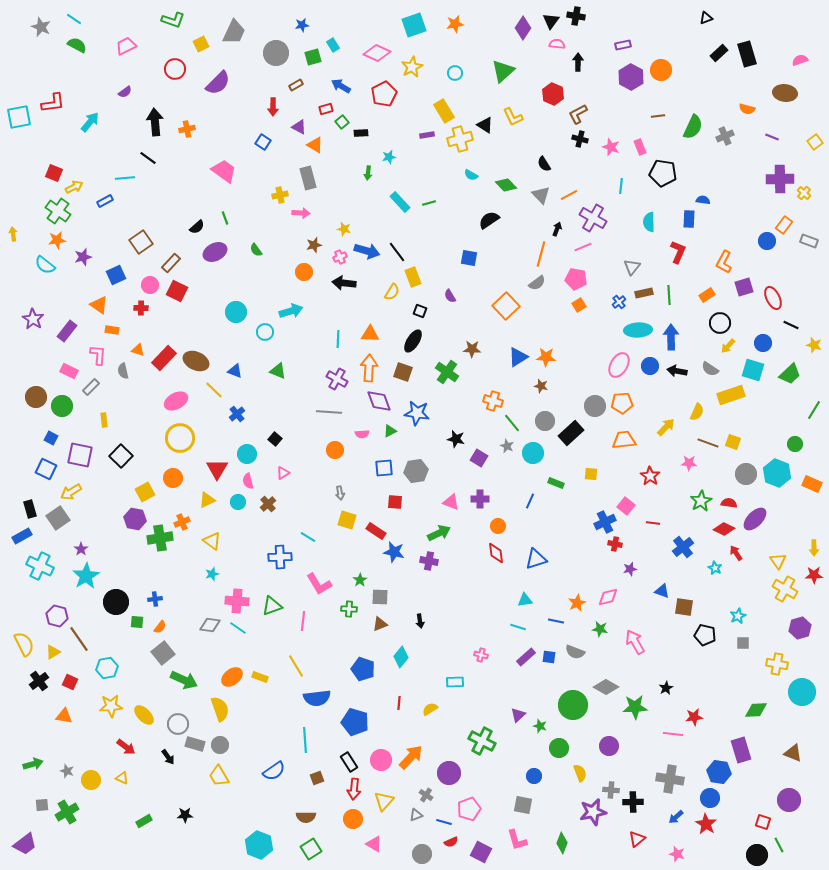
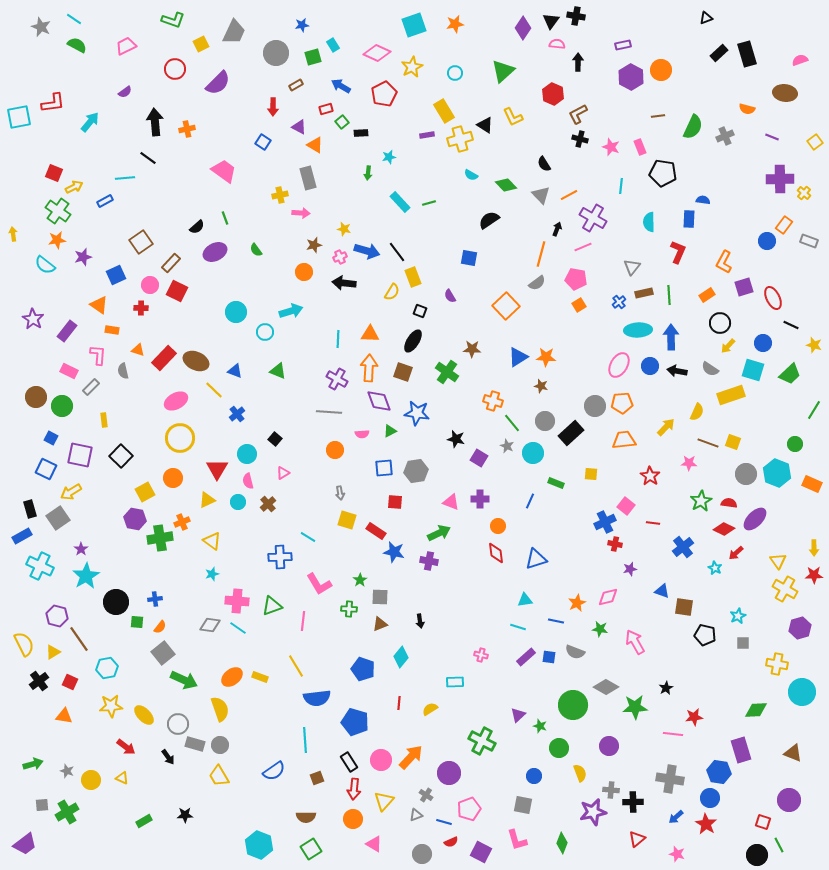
red arrow at (736, 553): rotated 98 degrees counterclockwise
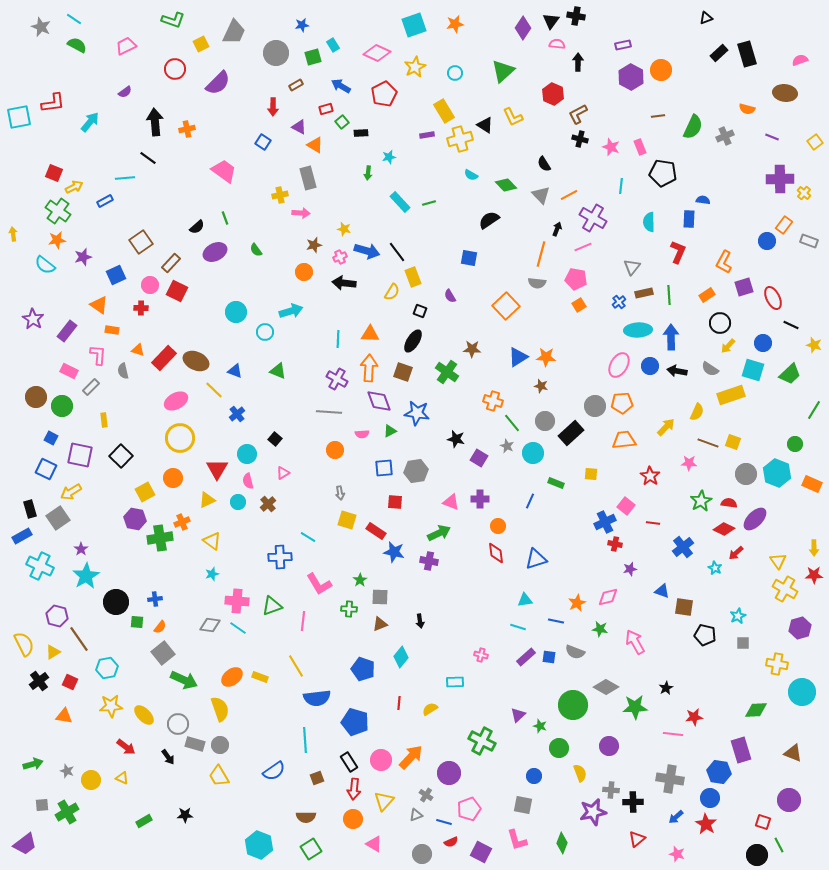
yellow star at (412, 67): moved 3 px right
gray semicircle at (537, 283): rotated 42 degrees clockwise
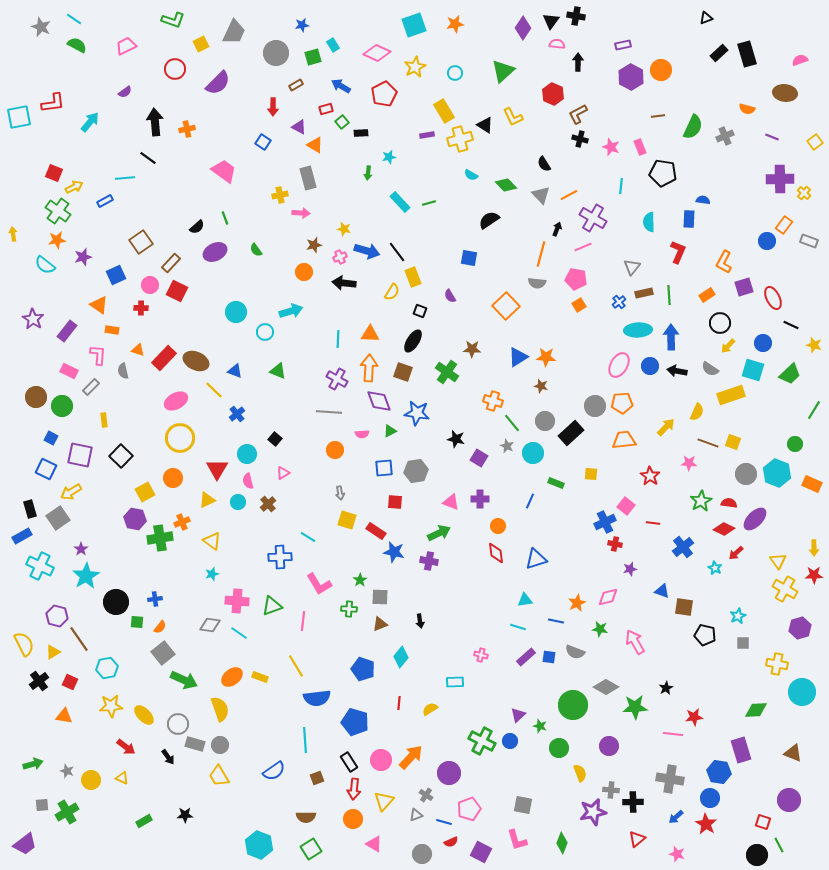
cyan line at (238, 628): moved 1 px right, 5 px down
blue circle at (534, 776): moved 24 px left, 35 px up
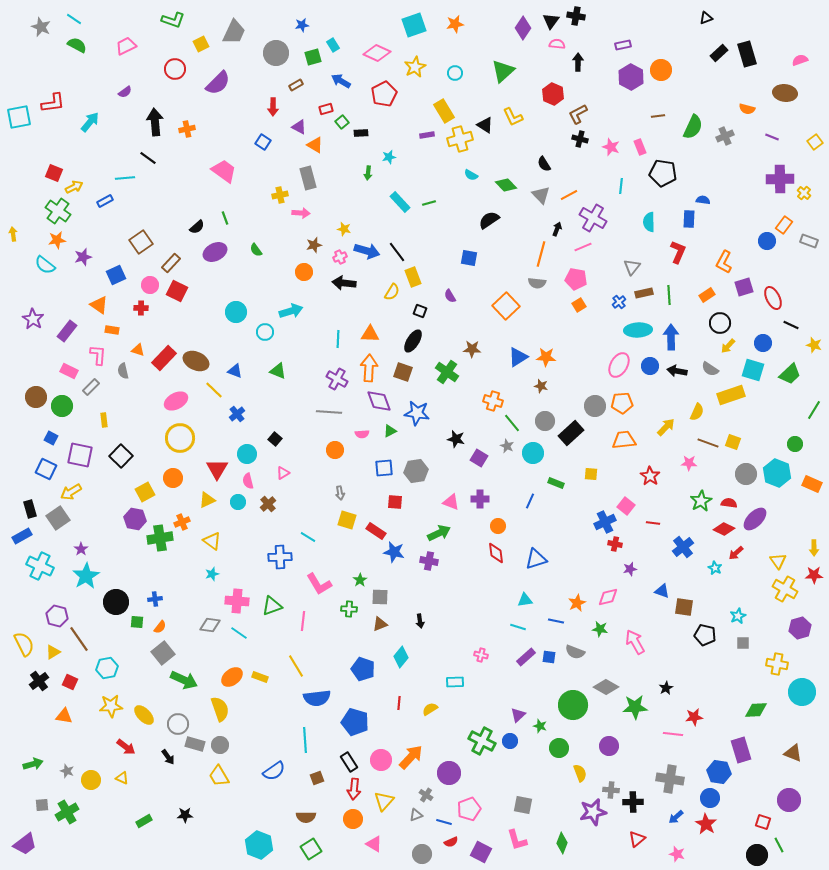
blue arrow at (341, 86): moved 5 px up
